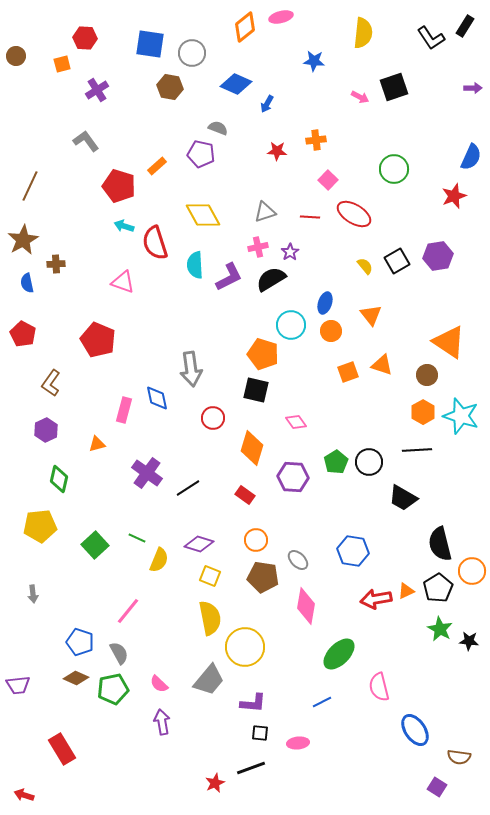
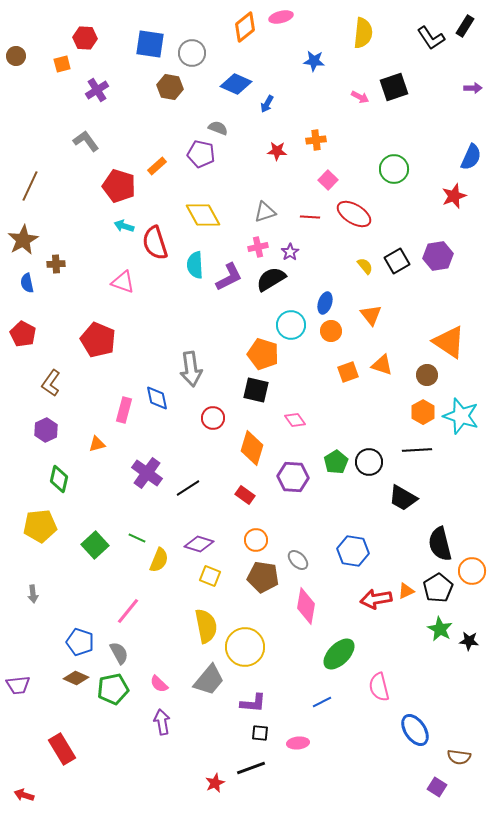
pink diamond at (296, 422): moved 1 px left, 2 px up
yellow semicircle at (210, 618): moved 4 px left, 8 px down
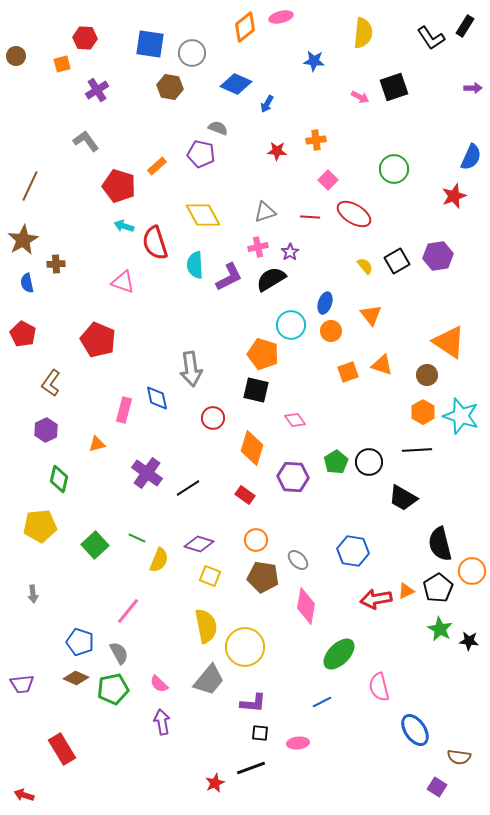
purple trapezoid at (18, 685): moved 4 px right, 1 px up
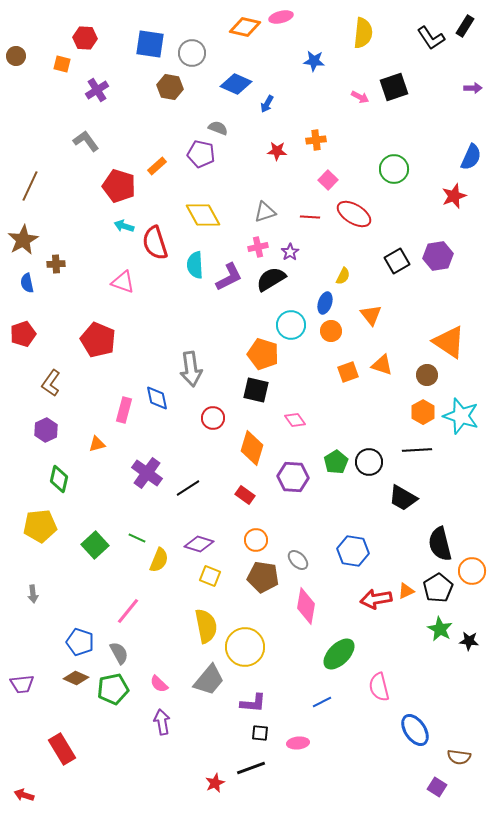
orange diamond at (245, 27): rotated 52 degrees clockwise
orange square at (62, 64): rotated 30 degrees clockwise
yellow semicircle at (365, 266): moved 22 px left, 10 px down; rotated 66 degrees clockwise
red pentagon at (23, 334): rotated 25 degrees clockwise
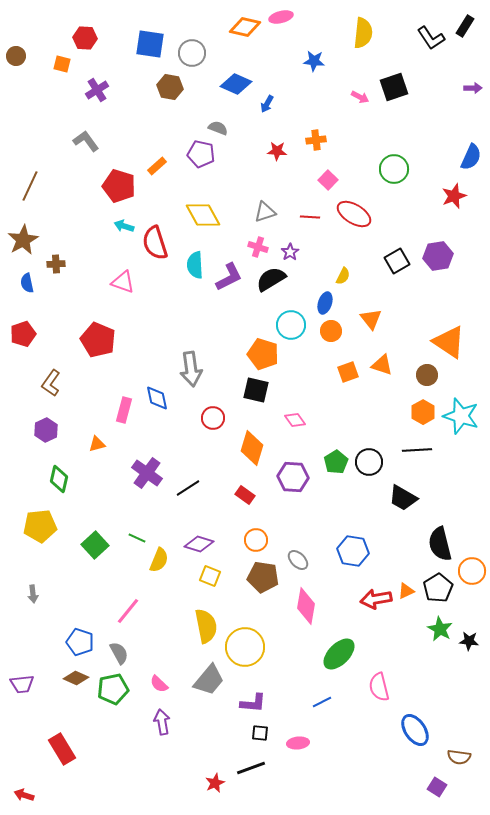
pink cross at (258, 247): rotated 30 degrees clockwise
orange triangle at (371, 315): moved 4 px down
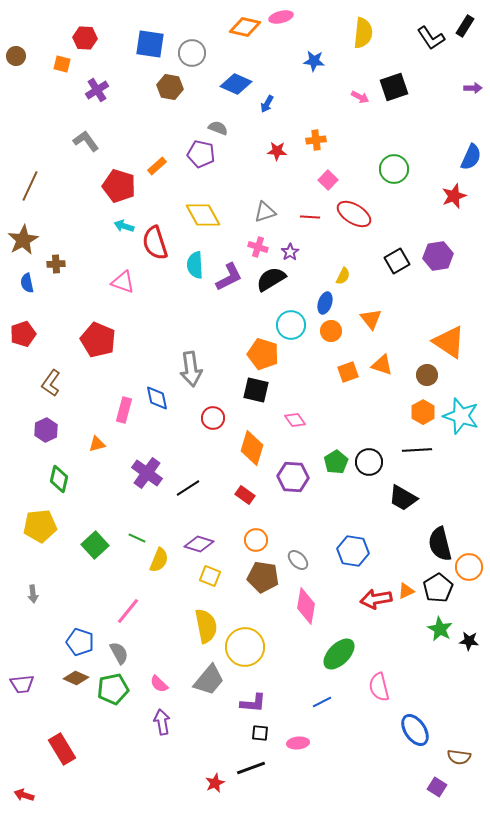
orange circle at (472, 571): moved 3 px left, 4 px up
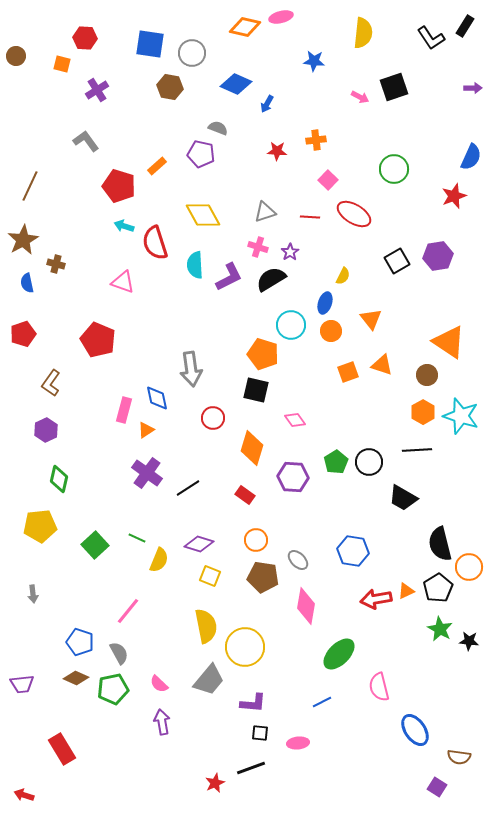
brown cross at (56, 264): rotated 18 degrees clockwise
orange triangle at (97, 444): moved 49 px right, 14 px up; rotated 18 degrees counterclockwise
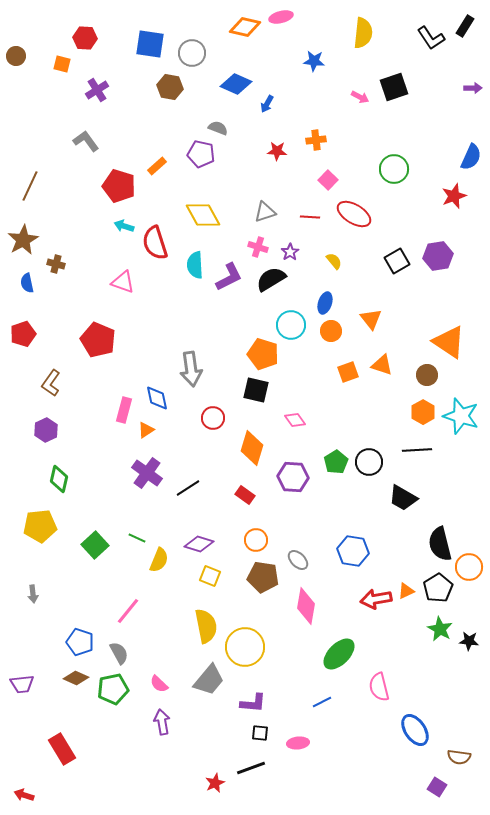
yellow semicircle at (343, 276): moved 9 px left, 15 px up; rotated 66 degrees counterclockwise
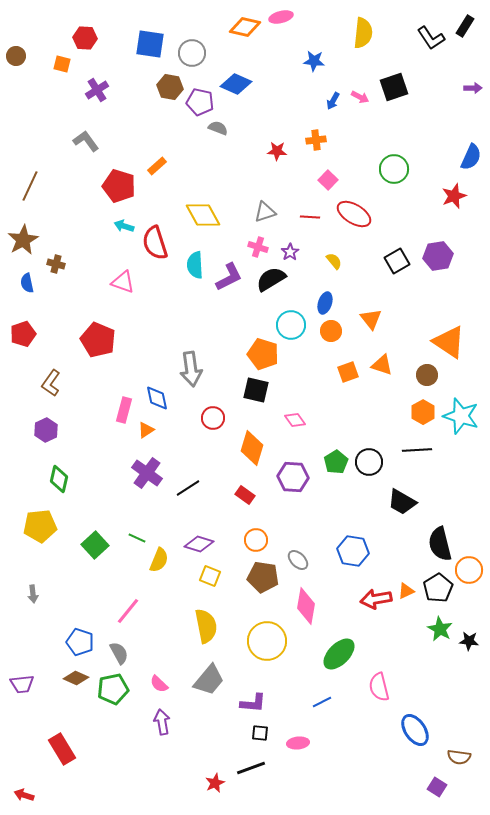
blue arrow at (267, 104): moved 66 px right, 3 px up
purple pentagon at (201, 154): moved 1 px left, 52 px up
black trapezoid at (403, 498): moved 1 px left, 4 px down
orange circle at (469, 567): moved 3 px down
yellow circle at (245, 647): moved 22 px right, 6 px up
